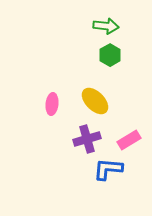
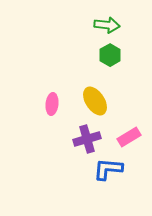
green arrow: moved 1 px right, 1 px up
yellow ellipse: rotated 12 degrees clockwise
pink rectangle: moved 3 px up
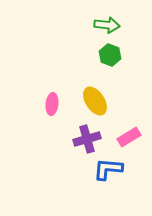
green hexagon: rotated 10 degrees counterclockwise
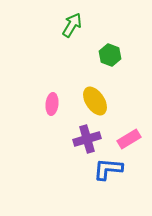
green arrow: moved 35 px left; rotated 65 degrees counterclockwise
pink rectangle: moved 2 px down
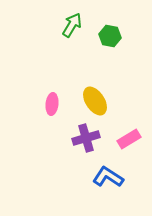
green hexagon: moved 19 px up; rotated 10 degrees counterclockwise
purple cross: moved 1 px left, 1 px up
blue L-shape: moved 8 px down; rotated 28 degrees clockwise
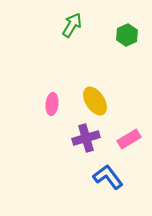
green hexagon: moved 17 px right, 1 px up; rotated 25 degrees clockwise
blue L-shape: rotated 20 degrees clockwise
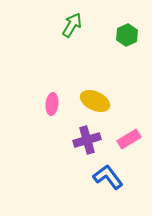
yellow ellipse: rotated 32 degrees counterclockwise
purple cross: moved 1 px right, 2 px down
